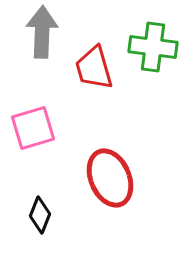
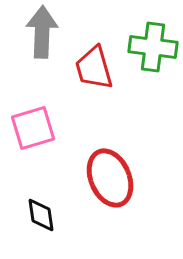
black diamond: moved 1 px right; rotated 30 degrees counterclockwise
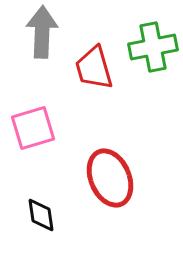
green cross: rotated 18 degrees counterclockwise
